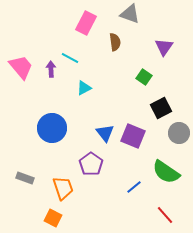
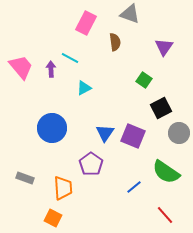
green square: moved 3 px down
blue triangle: rotated 12 degrees clockwise
orange trapezoid: rotated 15 degrees clockwise
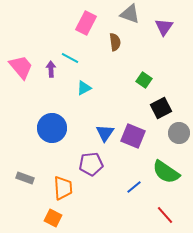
purple triangle: moved 20 px up
purple pentagon: rotated 30 degrees clockwise
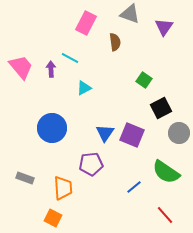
purple square: moved 1 px left, 1 px up
